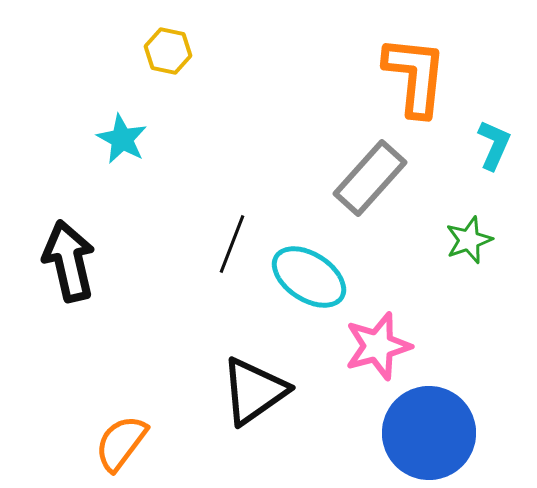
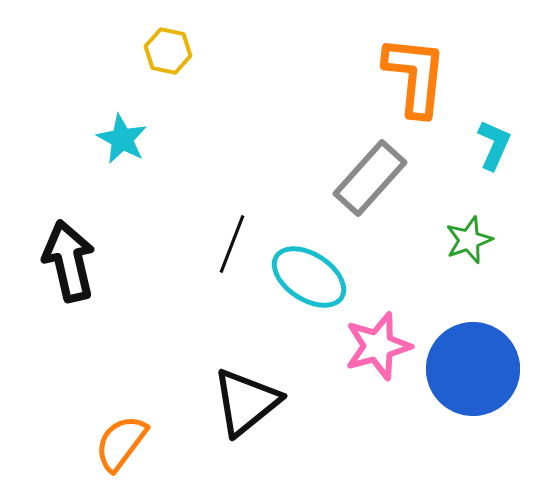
black triangle: moved 8 px left, 11 px down; rotated 4 degrees counterclockwise
blue circle: moved 44 px right, 64 px up
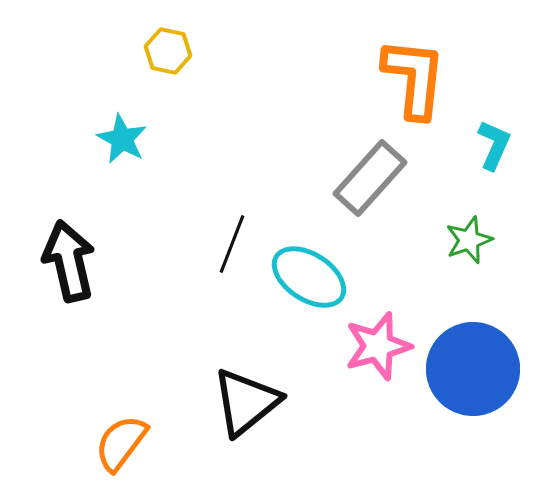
orange L-shape: moved 1 px left, 2 px down
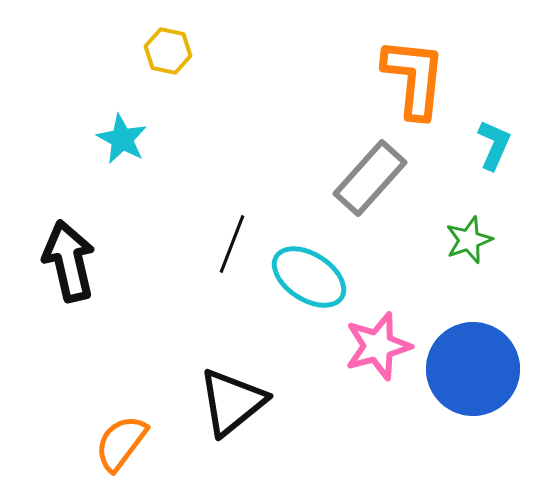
black triangle: moved 14 px left
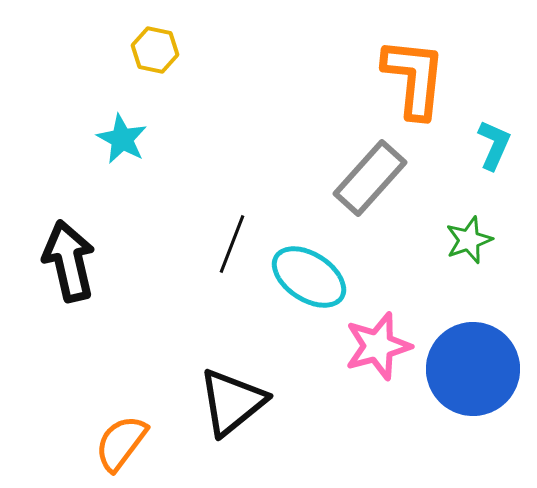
yellow hexagon: moved 13 px left, 1 px up
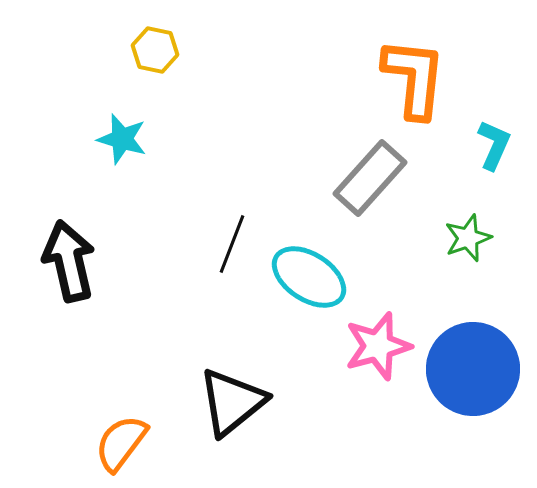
cyan star: rotated 12 degrees counterclockwise
green star: moved 1 px left, 2 px up
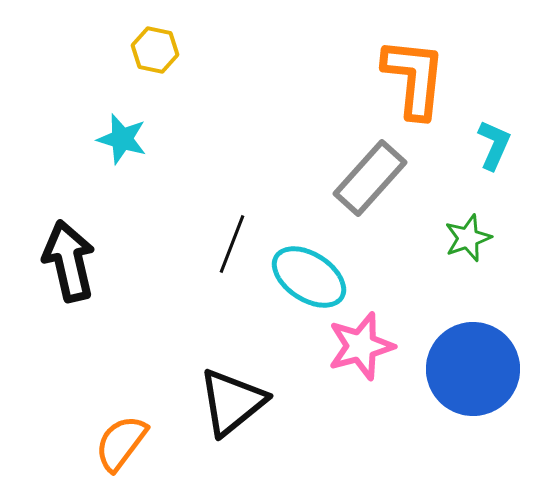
pink star: moved 17 px left
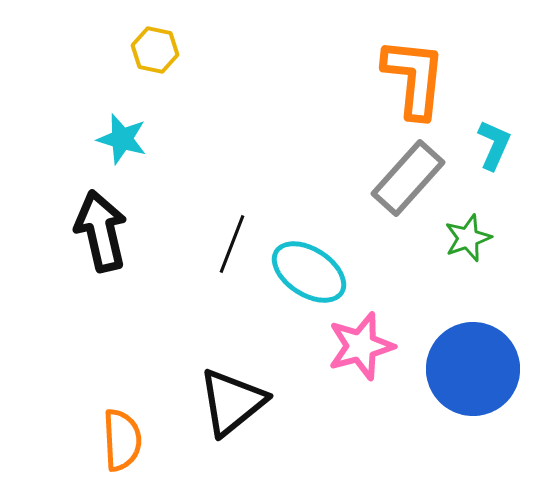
gray rectangle: moved 38 px right
black arrow: moved 32 px right, 30 px up
cyan ellipse: moved 5 px up
orange semicircle: moved 1 px right, 3 px up; rotated 140 degrees clockwise
